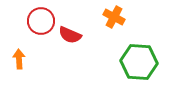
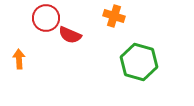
orange cross: moved 1 px up; rotated 10 degrees counterclockwise
red circle: moved 5 px right, 3 px up
green hexagon: rotated 12 degrees clockwise
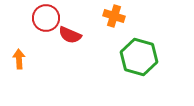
green hexagon: moved 5 px up
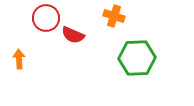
red semicircle: moved 3 px right
green hexagon: moved 2 px left, 1 px down; rotated 18 degrees counterclockwise
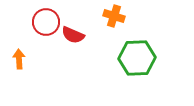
red circle: moved 4 px down
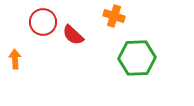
red circle: moved 3 px left
red semicircle: rotated 20 degrees clockwise
orange arrow: moved 4 px left
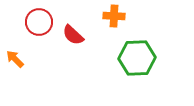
orange cross: rotated 15 degrees counterclockwise
red circle: moved 4 px left
orange arrow: rotated 42 degrees counterclockwise
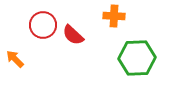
red circle: moved 4 px right, 3 px down
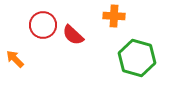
green hexagon: rotated 18 degrees clockwise
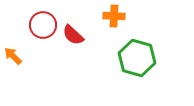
orange arrow: moved 2 px left, 3 px up
